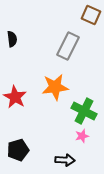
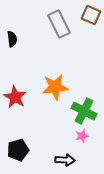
gray rectangle: moved 9 px left, 22 px up; rotated 52 degrees counterclockwise
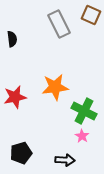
red star: rotated 30 degrees clockwise
pink star: rotated 24 degrees counterclockwise
black pentagon: moved 3 px right, 3 px down
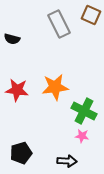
black semicircle: rotated 112 degrees clockwise
red star: moved 2 px right, 7 px up; rotated 20 degrees clockwise
pink star: rotated 24 degrees counterclockwise
black arrow: moved 2 px right, 1 px down
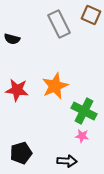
orange star: moved 1 px up; rotated 16 degrees counterclockwise
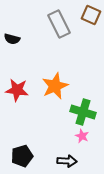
green cross: moved 1 px left, 1 px down; rotated 10 degrees counterclockwise
pink star: rotated 16 degrees clockwise
black pentagon: moved 1 px right, 3 px down
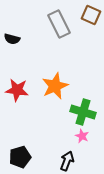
black pentagon: moved 2 px left, 1 px down
black arrow: rotated 72 degrees counterclockwise
